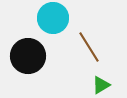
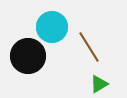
cyan circle: moved 1 px left, 9 px down
green triangle: moved 2 px left, 1 px up
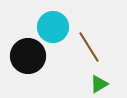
cyan circle: moved 1 px right
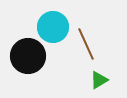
brown line: moved 3 px left, 3 px up; rotated 8 degrees clockwise
green triangle: moved 4 px up
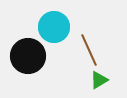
cyan circle: moved 1 px right
brown line: moved 3 px right, 6 px down
